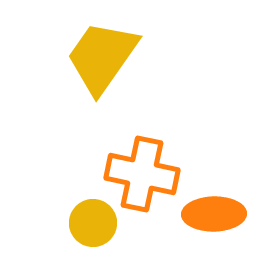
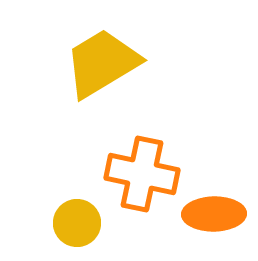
yellow trapezoid: moved 6 px down; rotated 24 degrees clockwise
yellow circle: moved 16 px left
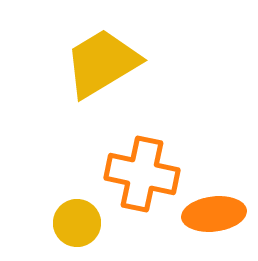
orange ellipse: rotated 6 degrees counterclockwise
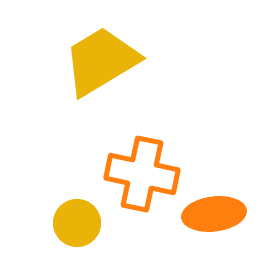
yellow trapezoid: moved 1 px left, 2 px up
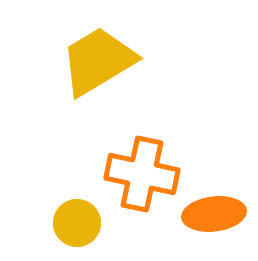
yellow trapezoid: moved 3 px left
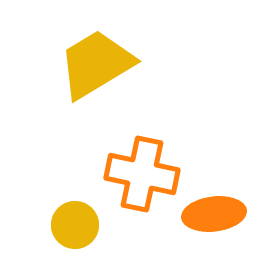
yellow trapezoid: moved 2 px left, 3 px down
yellow circle: moved 2 px left, 2 px down
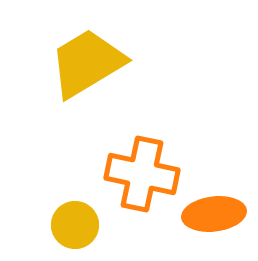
yellow trapezoid: moved 9 px left, 1 px up
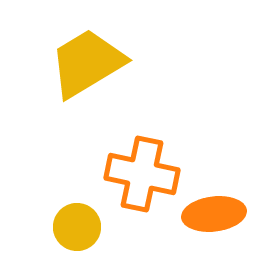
yellow circle: moved 2 px right, 2 px down
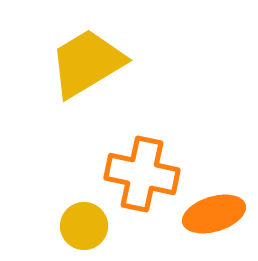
orange ellipse: rotated 10 degrees counterclockwise
yellow circle: moved 7 px right, 1 px up
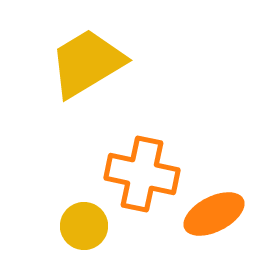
orange ellipse: rotated 10 degrees counterclockwise
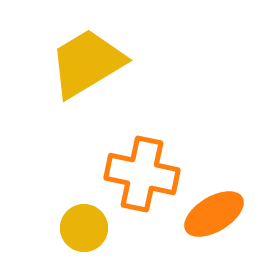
orange ellipse: rotated 4 degrees counterclockwise
yellow circle: moved 2 px down
